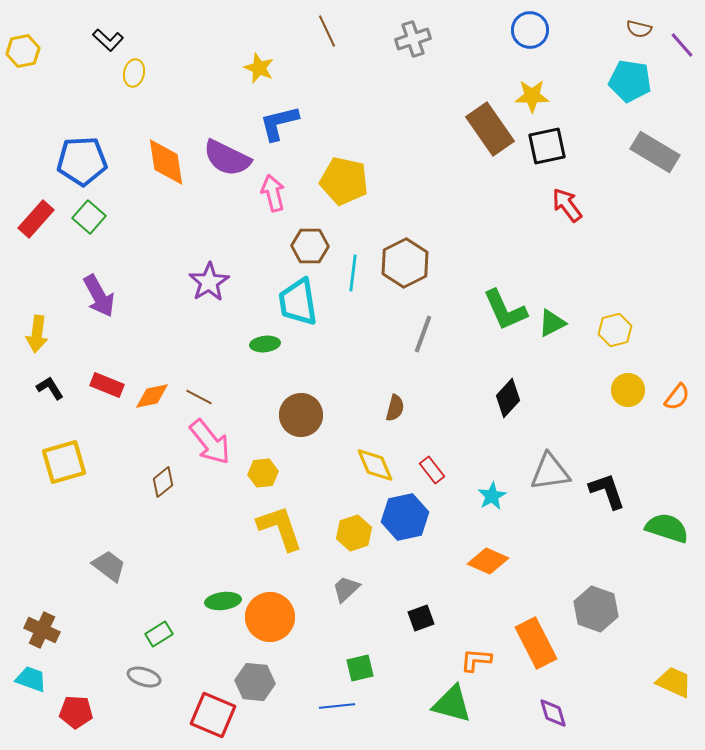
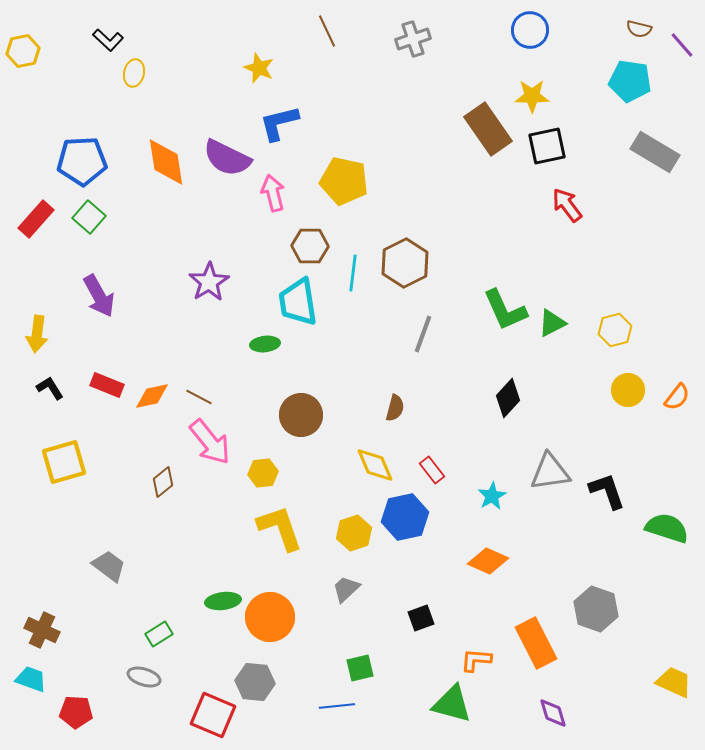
brown rectangle at (490, 129): moved 2 px left
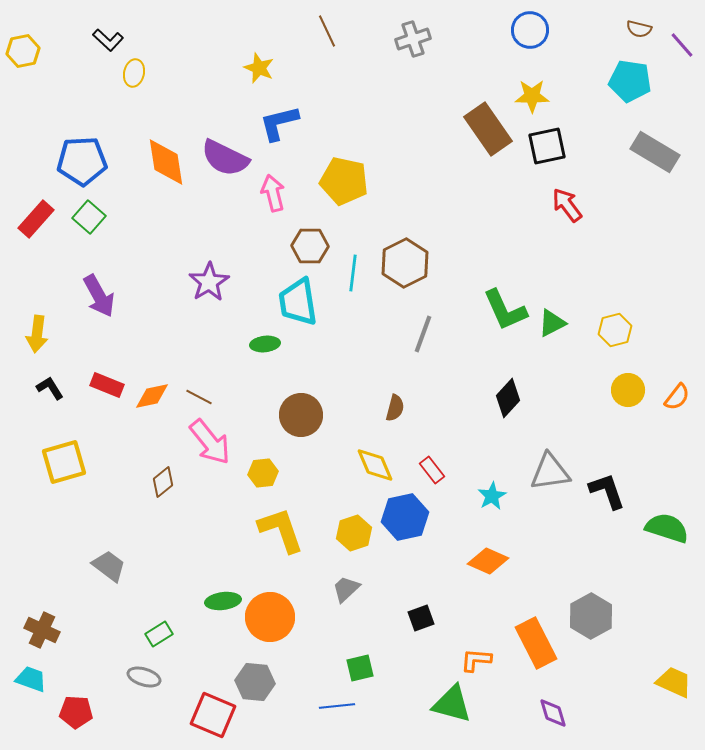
purple semicircle at (227, 158): moved 2 px left
yellow L-shape at (280, 528): moved 1 px right, 2 px down
gray hexagon at (596, 609): moved 5 px left, 7 px down; rotated 12 degrees clockwise
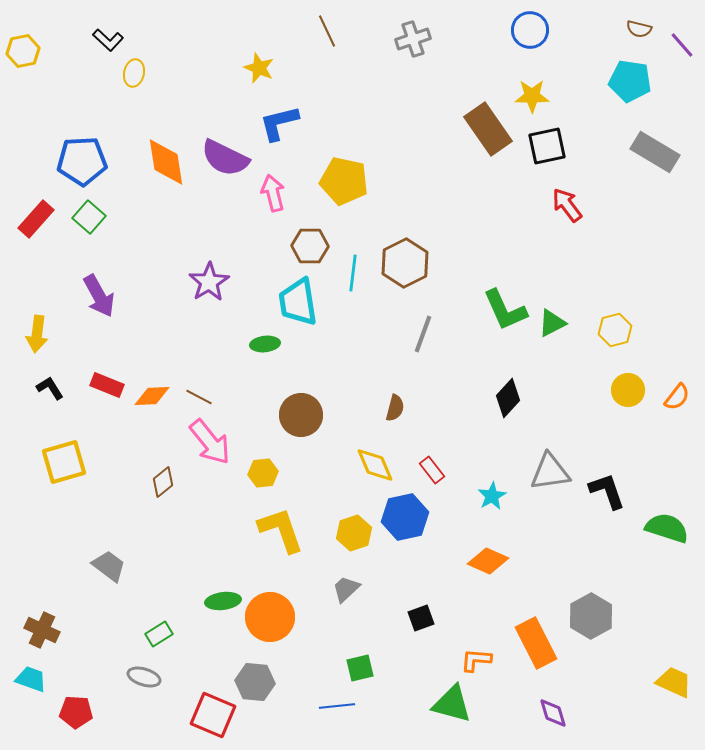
orange diamond at (152, 396): rotated 9 degrees clockwise
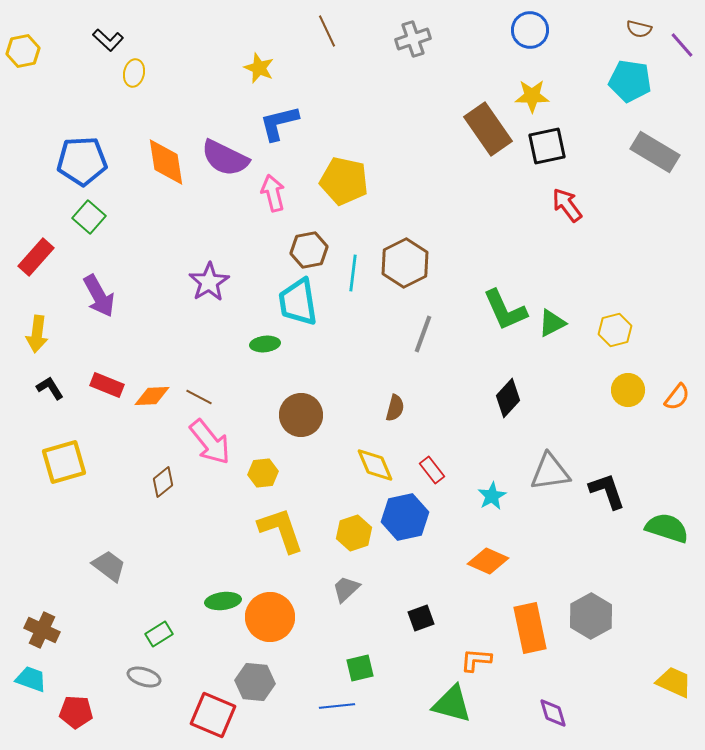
red rectangle at (36, 219): moved 38 px down
brown hexagon at (310, 246): moved 1 px left, 4 px down; rotated 12 degrees counterclockwise
orange rectangle at (536, 643): moved 6 px left, 15 px up; rotated 15 degrees clockwise
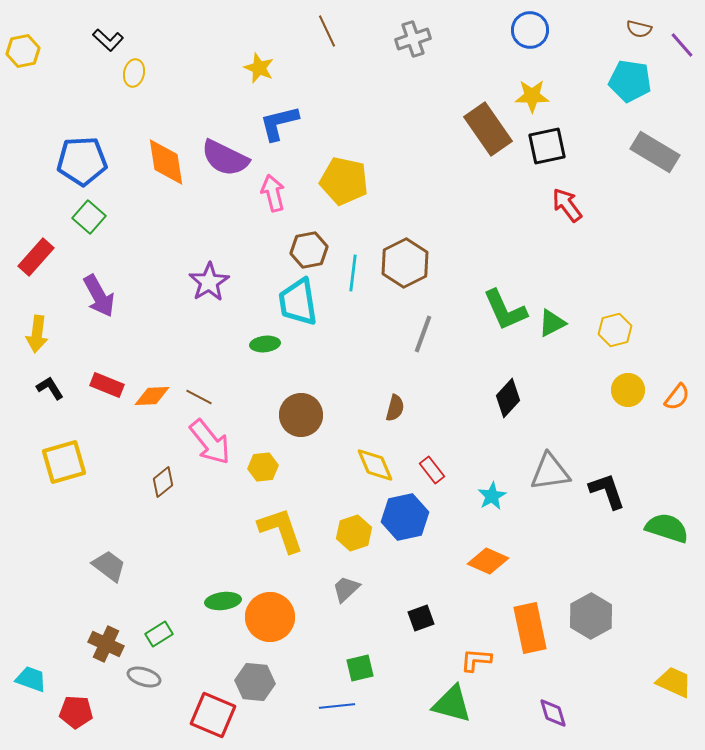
yellow hexagon at (263, 473): moved 6 px up
brown cross at (42, 630): moved 64 px right, 14 px down
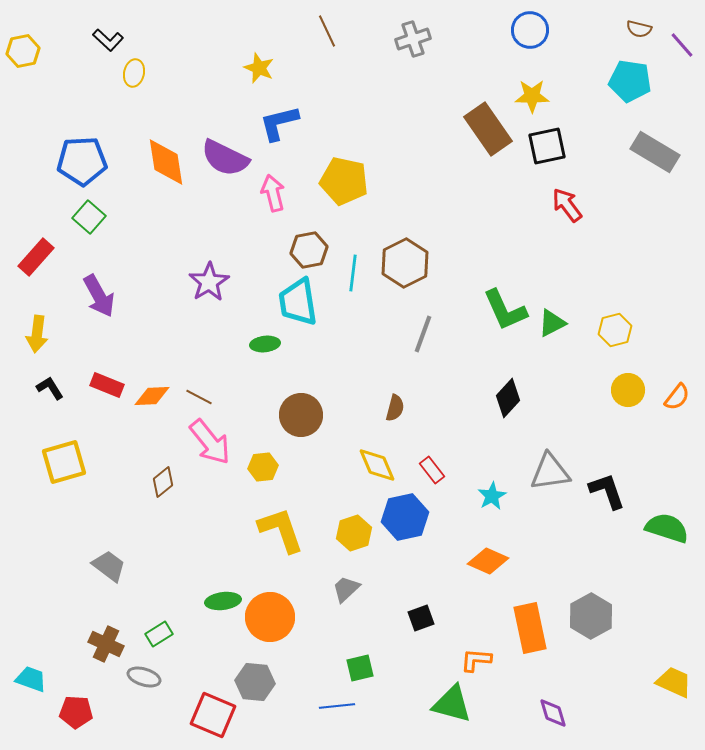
yellow diamond at (375, 465): moved 2 px right
